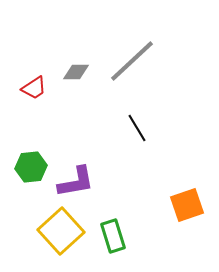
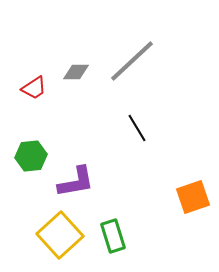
green hexagon: moved 11 px up
orange square: moved 6 px right, 8 px up
yellow square: moved 1 px left, 4 px down
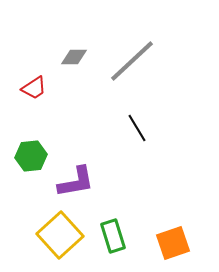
gray diamond: moved 2 px left, 15 px up
orange square: moved 20 px left, 46 px down
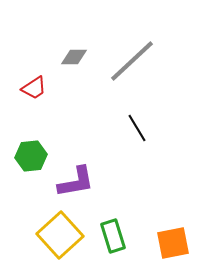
orange square: rotated 8 degrees clockwise
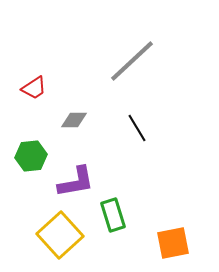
gray diamond: moved 63 px down
green rectangle: moved 21 px up
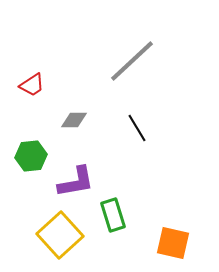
red trapezoid: moved 2 px left, 3 px up
orange square: rotated 24 degrees clockwise
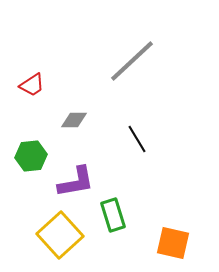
black line: moved 11 px down
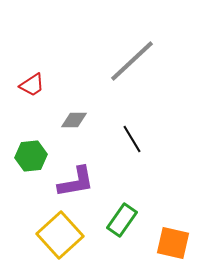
black line: moved 5 px left
green rectangle: moved 9 px right, 5 px down; rotated 52 degrees clockwise
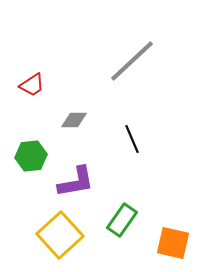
black line: rotated 8 degrees clockwise
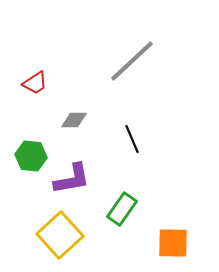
red trapezoid: moved 3 px right, 2 px up
green hexagon: rotated 12 degrees clockwise
purple L-shape: moved 4 px left, 3 px up
green rectangle: moved 11 px up
orange square: rotated 12 degrees counterclockwise
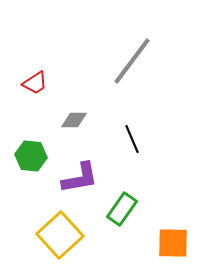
gray line: rotated 10 degrees counterclockwise
purple L-shape: moved 8 px right, 1 px up
